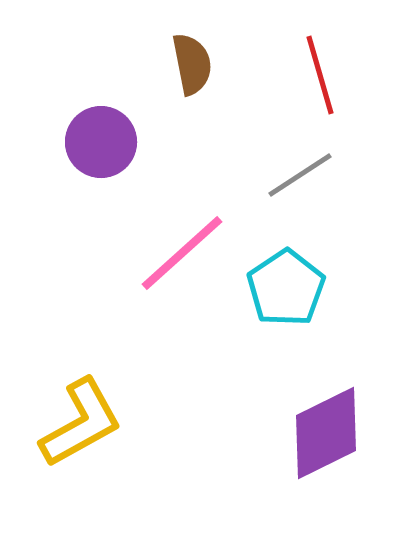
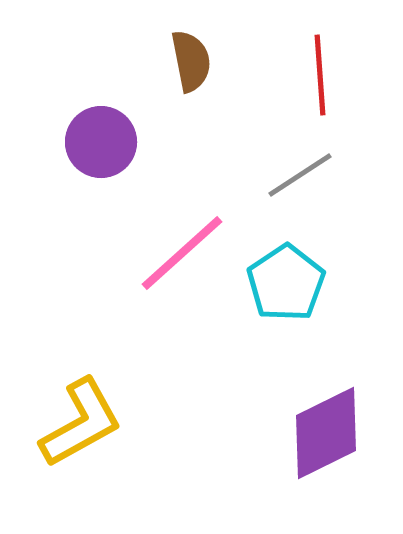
brown semicircle: moved 1 px left, 3 px up
red line: rotated 12 degrees clockwise
cyan pentagon: moved 5 px up
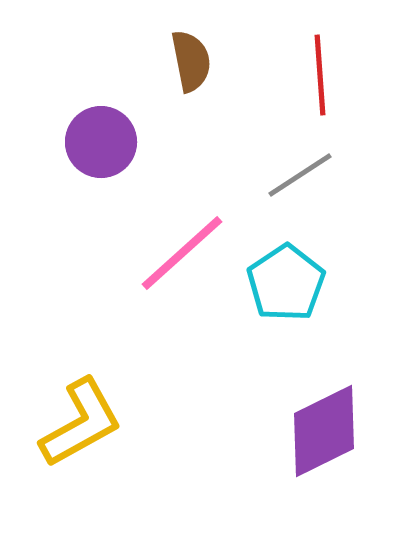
purple diamond: moved 2 px left, 2 px up
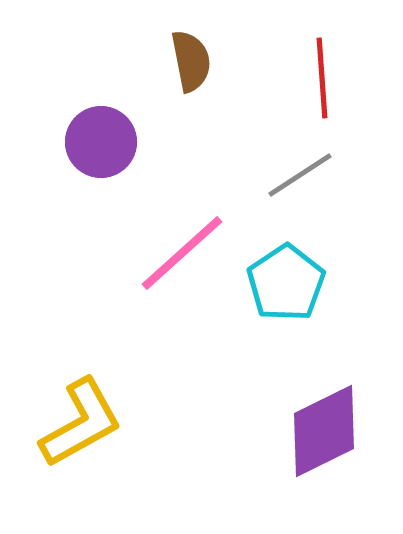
red line: moved 2 px right, 3 px down
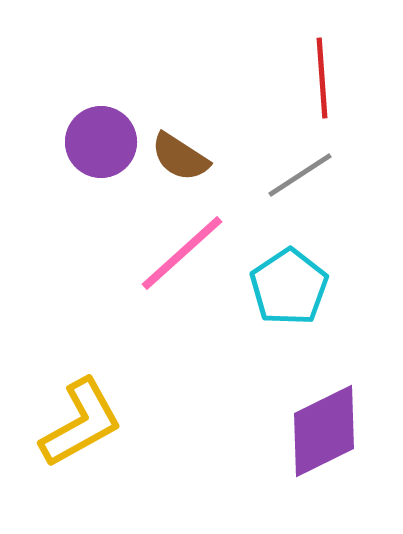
brown semicircle: moved 11 px left, 96 px down; rotated 134 degrees clockwise
cyan pentagon: moved 3 px right, 4 px down
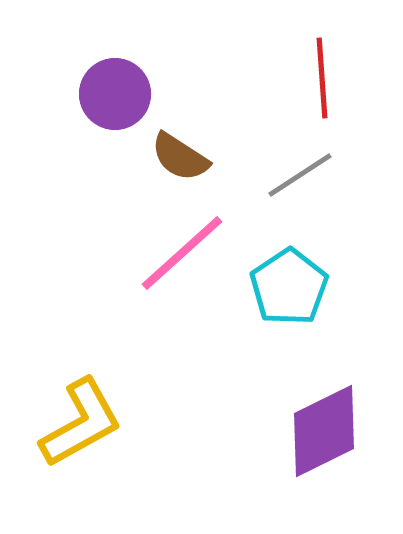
purple circle: moved 14 px right, 48 px up
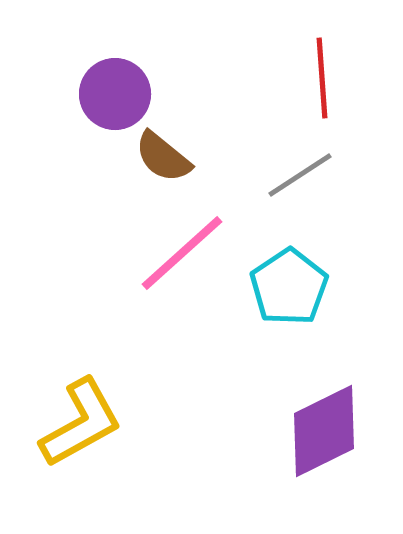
brown semicircle: moved 17 px left; rotated 6 degrees clockwise
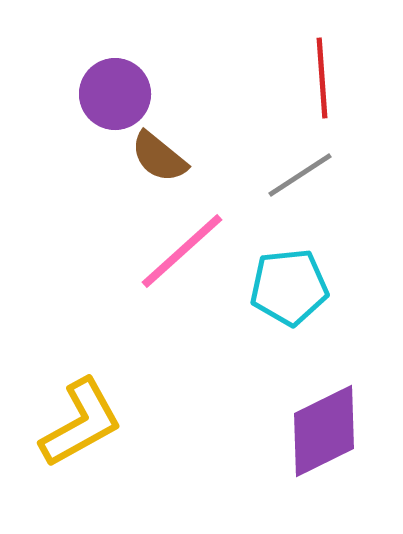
brown semicircle: moved 4 px left
pink line: moved 2 px up
cyan pentagon: rotated 28 degrees clockwise
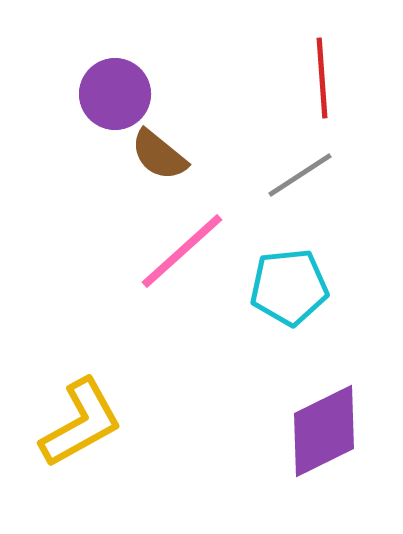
brown semicircle: moved 2 px up
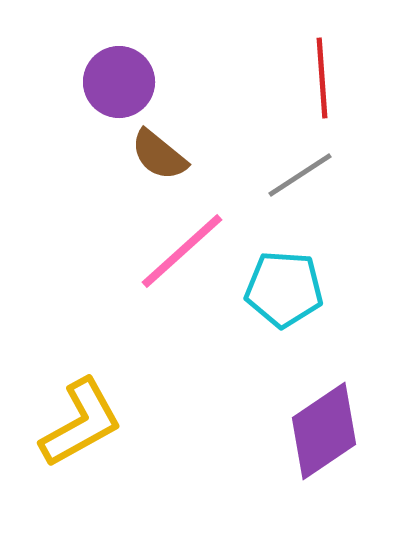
purple circle: moved 4 px right, 12 px up
cyan pentagon: moved 5 px left, 2 px down; rotated 10 degrees clockwise
purple diamond: rotated 8 degrees counterclockwise
